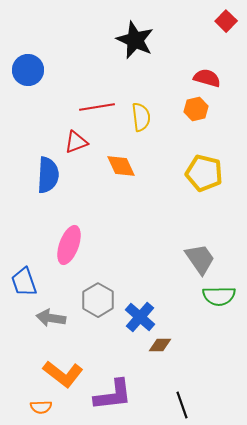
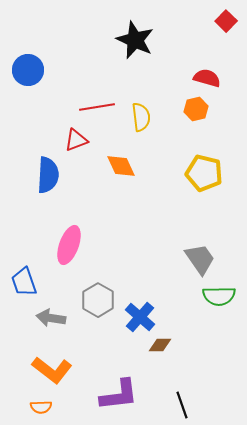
red triangle: moved 2 px up
orange L-shape: moved 11 px left, 4 px up
purple L-shape: moved 6 px right
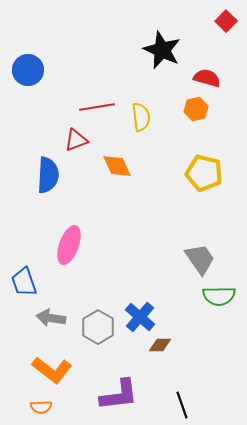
black star: moved 27 px right, 10 px down
orange diamond: moved 4 px left
gray hexagon: moved 27 px down
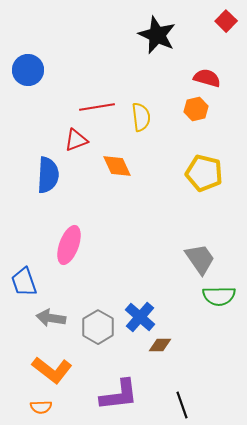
black star: moved 5 px left, 15 px up
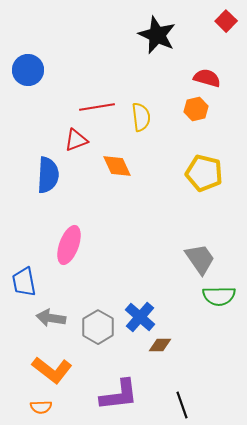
blue trapezoid: rotated 8 degrees clockwise
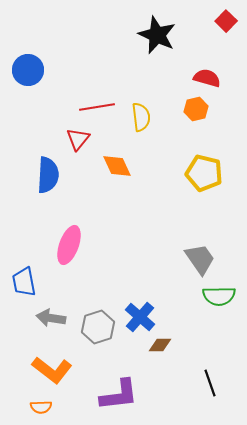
red triangle: moved 2 px right, 1 px up; rotated 30 degrees counterclockwise
gray hexagon: rotated 12 degrees clockwise
black line: moved 28 px right, 22 px up
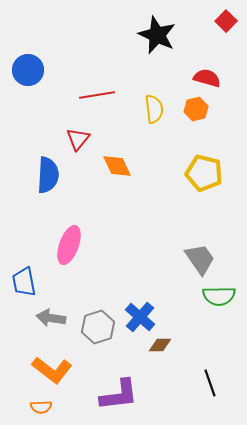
red line: moved 12 px up
yellow semicircle: moved 13 px right, 8 px up
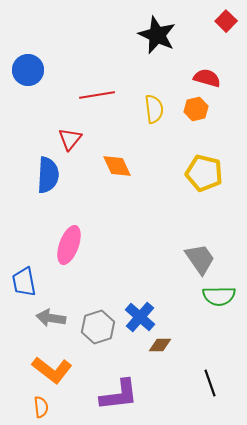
red triangle: moved 8 px left
orange semicircle: rotated 95 degrees counterclockwise
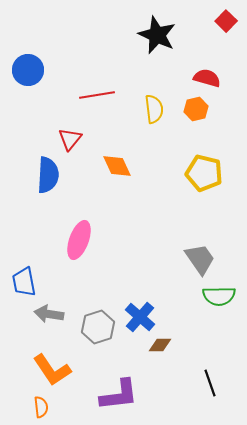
pink ellipse: moved 10 px right, 5 px up
gray arrow: moved 2 px left, 4 px up
orange L-shape: rotated 18 degrees clockwise
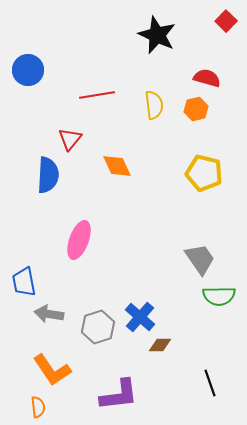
yellow semicircle: moved 4 px up
orange semicircle: moved 3 px left
